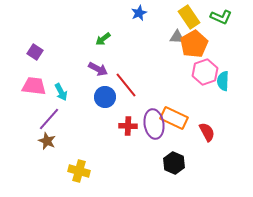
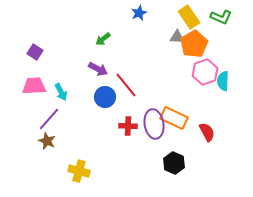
pink trapezoid: rotated 10 degrees counterclockwise
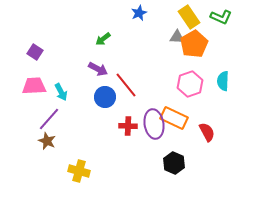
pink hexagon: moved 15 px left, 12 px down
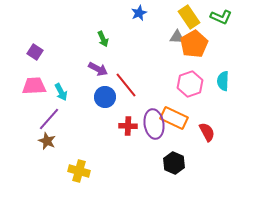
green arrow: rotated 77 degrees counterclockwise
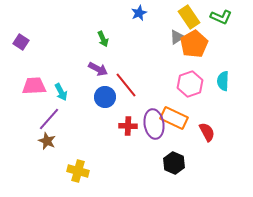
gray triangle: rotated 35 degrees counterclockwise
purple square: moved 14 px left, 10 px up
yellow cross: moved 1 px left
